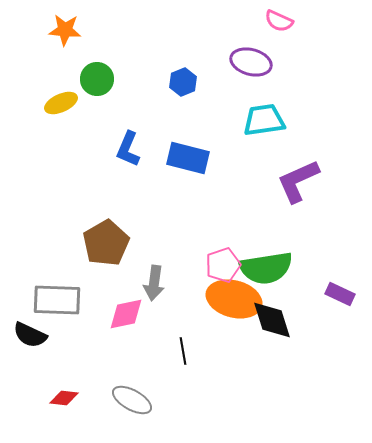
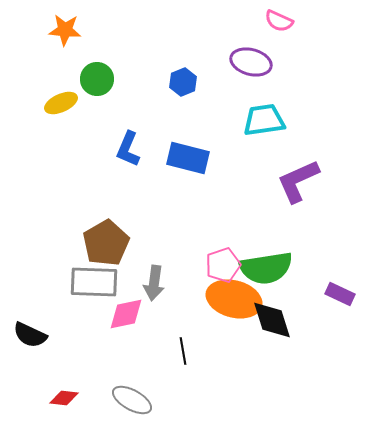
gray rectangle: moved 37 px right, 18 px up
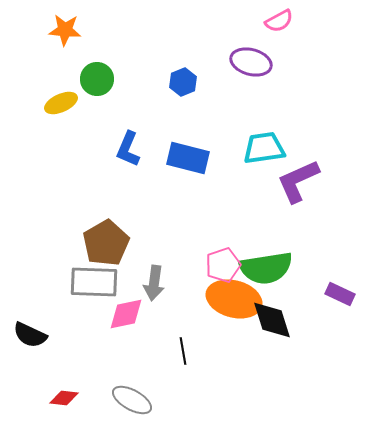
pink semicircle: rotated 52 degrees counterclockwise
cyan trapezoid: moved 28 px down
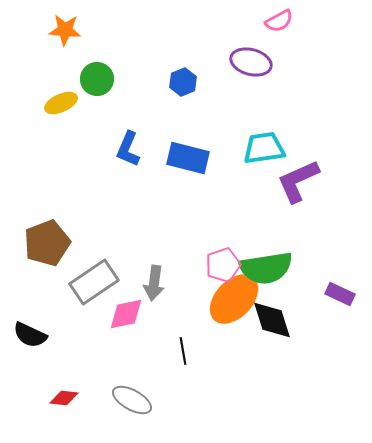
brown pentagon: moved 59 px left; rotated 9 degrees clockwise
gray rectangle: rotated 36 degrees counterclockwise
orange ellipse: rotated 62 degrees counterclockwise
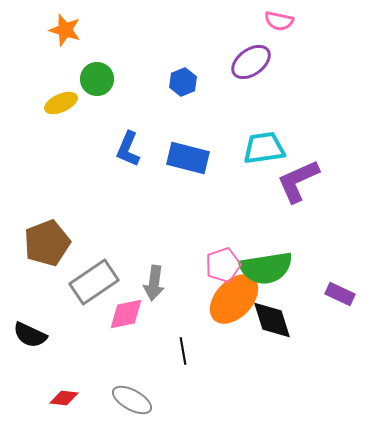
pink semicircle: rotated 40 degrees clockwise
orange star: rotated 12 degrees clockwise
purple ellipse: rotated 51 degrees counterclockwise
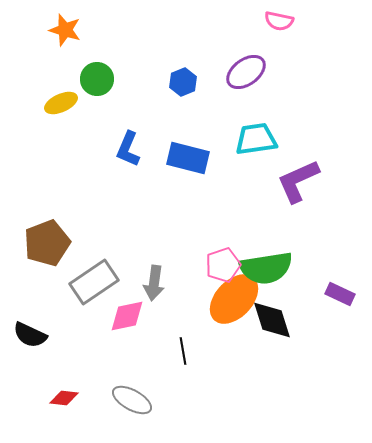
purple ellipse: moved 5 px left, 10 px down
cyan trapezoid: moved 8 px left, 9 px up
pink diamond: moved 1 px right, 2 px down
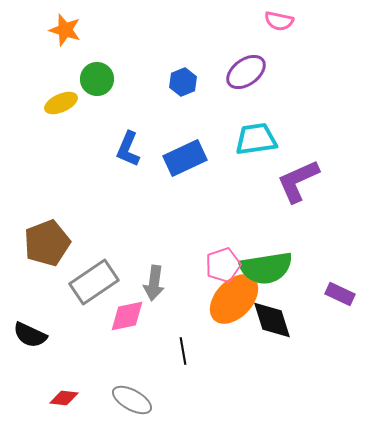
blue rectangle: moved 3 px left; rotated 39 degrees counterclockwise
